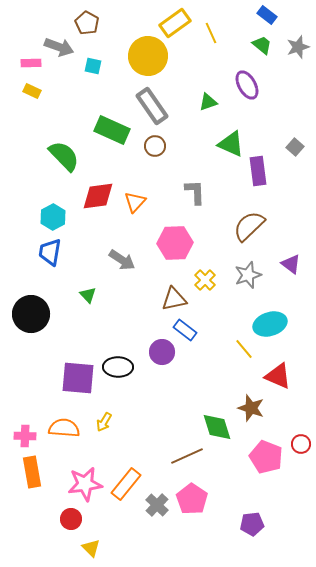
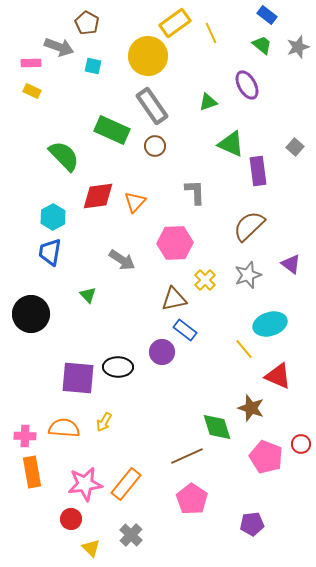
gray cross at (157, 505): moved 26 px left, 30 px down
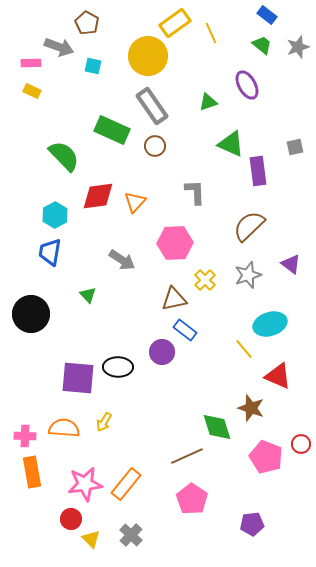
gray square at (295, 147): rotated 36 degrees clockwise
cyan hexagon at (53, 217): moved 2 px right, 2 px up
yellow triangle at (91, 548): moved 9 px up
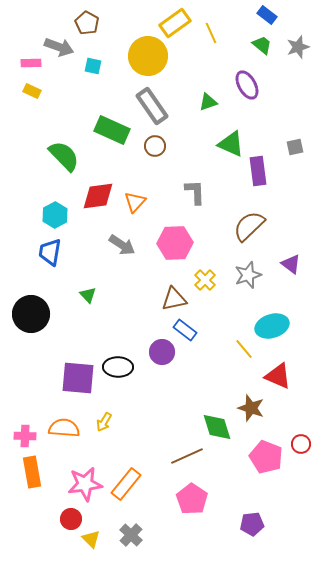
gray arrow at (122, 260): moved 15 px up
cyan ellipse at (270, 324): moved 2 px right, 2 px down
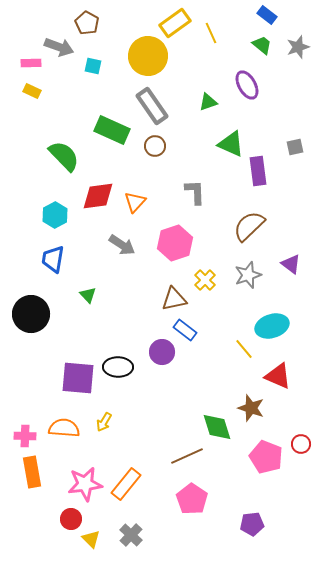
pink hexagon at (175, 243): rotated 16 degrees counterclockwise
blue trapezoid at (50, 252): moved 3 px right, 7 px down
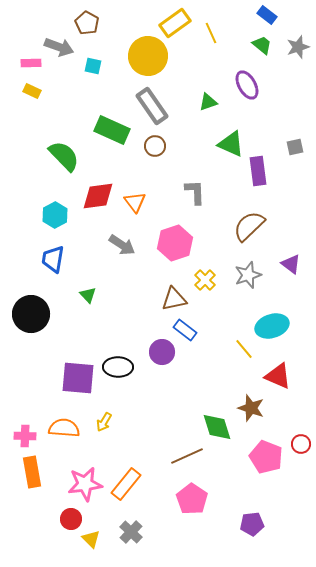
orange triangle at (135, 202): rotated 20 degrees counterclockwise
gray cross at (131, 535): moved 3 px up
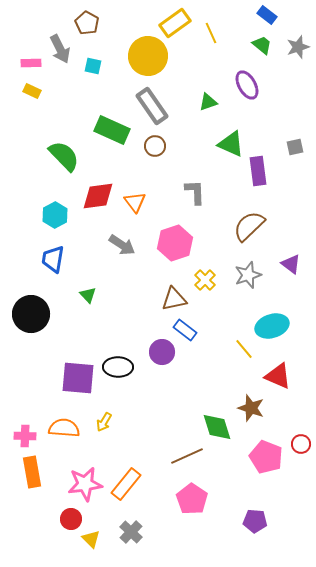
gray arrow at (59, 47): moved 1 px right, 2 px down; rotated 44 degrees clockwise
purple pentagon at (252, 524): moved 3 px right, 3 px up; rotated 10 degrees clockwise
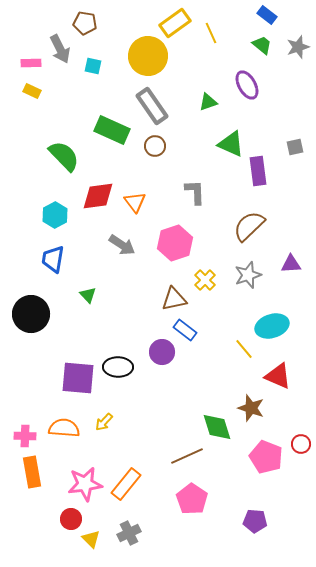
brown pentagon at (87, 23): moved 2 px left; rotated 20 degrees counterclockwise
purple triangle at (291, 264): rotated 40 degrees counterclockwise
yellow arrow at (104, 422): rotated 12 degrees clockwise
gray cross at (131, 532): moved 2 px left, 1 px down; rotated 20 degrees clockwise
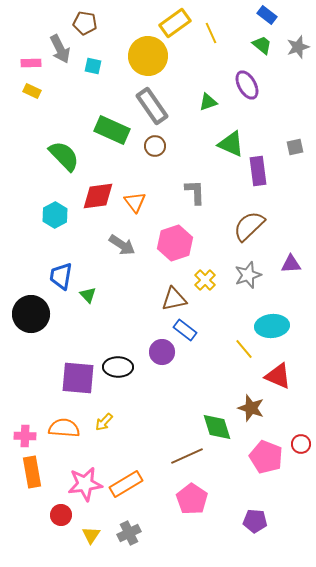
blue trapezoid at (53, 259): moved 8 px right, 17 px down
cyan ellipse at (272, 326): rotated 12 degrees clockwise
orange rectangle at (126, 484): rotated 20 degrees clockwise
red circle at (71, 519): moved 10 px left, 4 px up
yellow triangle at (91, 539): moved 4 px up; rotated 18 degrees clockwise
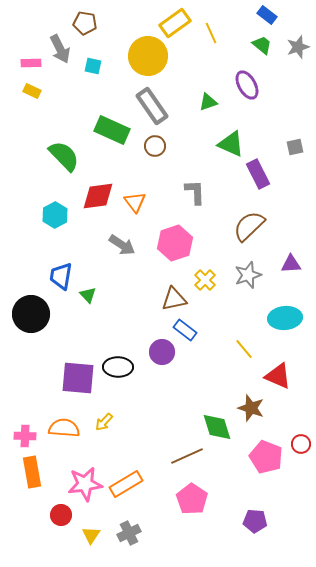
purple rectangle at (258, 171): moved 3 px down; rotated 20 degrees counterclockwise
cyan ellipse at (272, 326): moved 13 px right, 8 px up
